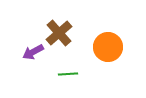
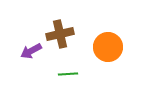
brown cross: moved 1 px right, 1 px down; rotated 28 degrees clockwise
purple arrow: moved 2 px left, 1 px up
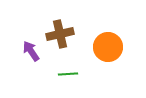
purple arrow: rotated 85 degrees clockwise
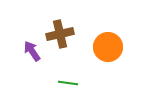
purple arrow: moved 1 px right
green line: moved 9 px down; rotated 12 degrees clockwise
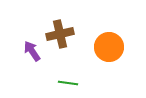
orange circle: moved 1 px right
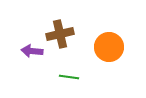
purple arrow: rotated 50 degrees counterclockwise
green line: moved 1 px right, 6 px up
